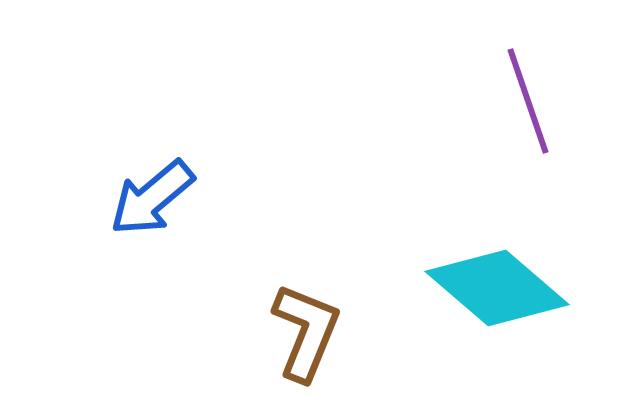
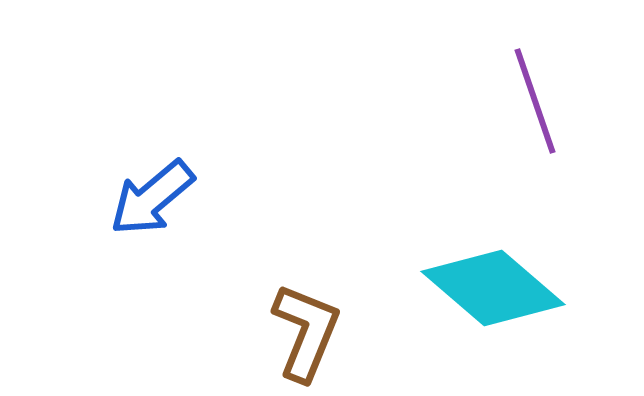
purple line: moved 7 px right
cyan diamond: moved 4 px left
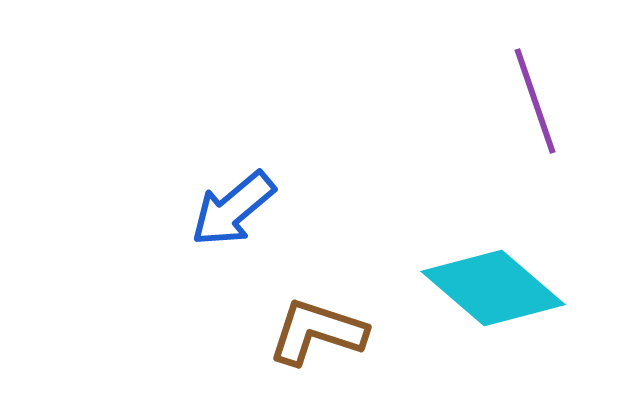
blue arrow: moved 81 px right, 11 px down
brown L-shape: moved 11 px right; rotated 94 degrees counterclockwise
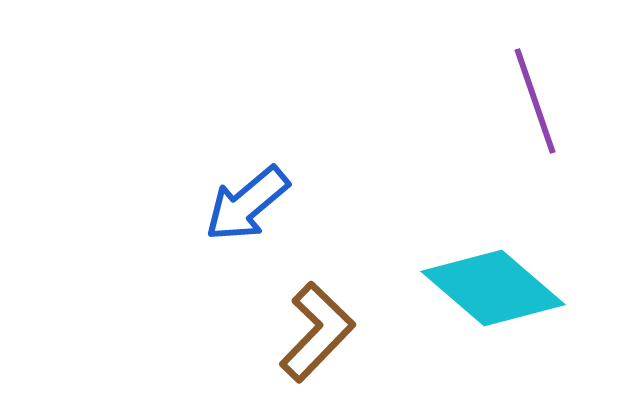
blue arrow: moved 14 px right, 5 px up
brown L-shape: rotated 116 degrees clockwise
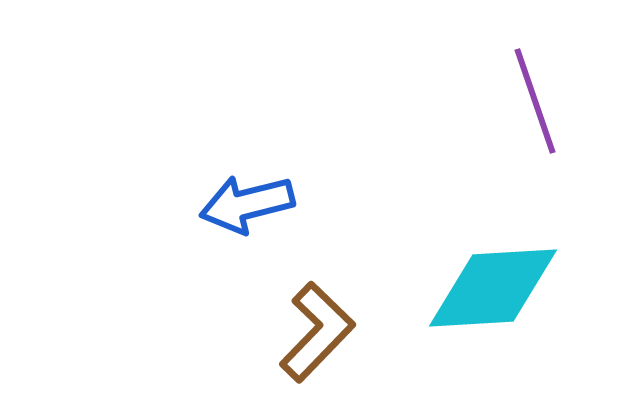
blue arrow: rotated 26 degrees clockwise
cyan diamond: rotated 44 degrees counterclockwise
